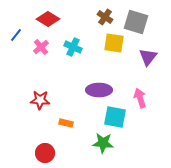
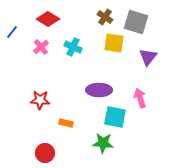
blue line: moved 4 px left, 3 px up
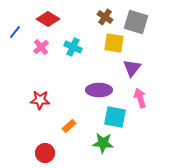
blue line: moved 3 px right
purple triangle: moved 16 px left, 11 px down
orange rectangle: moved 3 px right, 3 px down; rotated 56 degrees counterclockwise
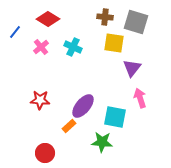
brown cross: rotated 28 degrees counterclockwise
purple ellipse: moved 16 px left, 16 px down; rotated 50 degrees counterclockwise
green star: moved 1 px left, 1 px up
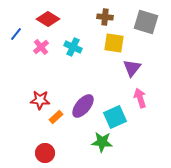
gray square: moved 10 px right
blue line: moved 1 px right, 2 px down
cyan square: rotated 35 degrees counterclockwise
orange rectangle: moved 13 px left, 9 px up
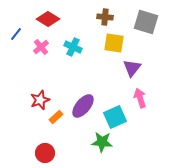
red star: rotated 24 degrees counterclockwise
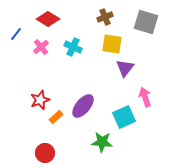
brown cross: rotated 28 degrees counterclockwise
yellow square: moved 2 px left, 1 px down
purple triangle: moved 7 px left
pink arrow: moved 5 px right, 1 px up
cyan square: moved 9 px right
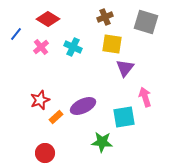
purple ellipse: rotated 25 degrees clockwise
cyan square: rotated 15 degrees clockwise
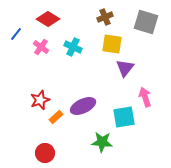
pink cross: rotated 14 degrees counterclockwise
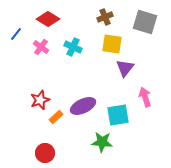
gray square: moved 1 px left
cyan square: moved 6 px left, 2 px up
